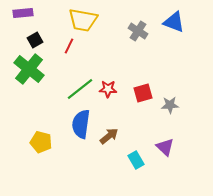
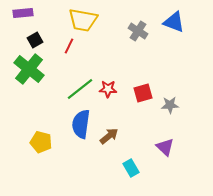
cyan rectangle: moved 5 px left, 8 px down
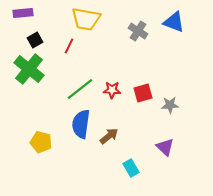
yellow trapezoid: moved 3 px right, 1 px up
red star: moved 4 px right, 1 px down
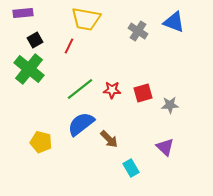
blue semicircle: rotated 44 degrees clockwise
brown arrow: moved 3 px down; rotated 84 degrees clockwise
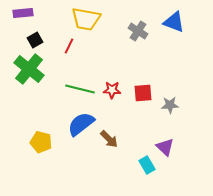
green line: rotated 52 degrees clockwise
red square: rotated 12 degrees clockwise
cyan rectangle: moved 16 px right, 3 px up
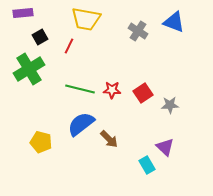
black square: moved 5 px right, 3 px up
green cross: rotated 20 degrees clockwise
red square: rotated 30 degrees counterclockwise
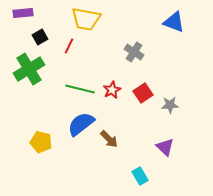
gray cross: moved 4 px left, 21 px down
red star: rotated 30 degrees counterclockwise
cyan rectangle: moved 7 px left, 11 px down
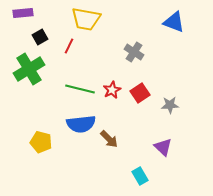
red square: moved 3 px left
blue semicircle: rotated 148 degrees counterclockwise
purple triangle: moved 2 px left
